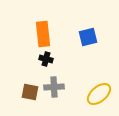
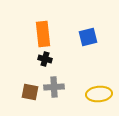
black cross: moved 1 px left
yellow ellipse: rotated 35 degrees clockwise
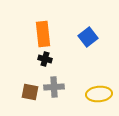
blue square: rotated 24 degrees counterclockwise
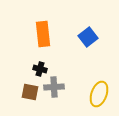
black cross: moved 5 px left, 10 px down
yellow ellipse: rotated 65 degrees counterclockwise
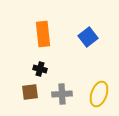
gray cross: moved 8 px right, 7 px down
brown square: rotated 18 degrees counterclockwise
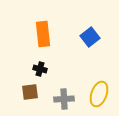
blue square: moved 2 px right
gray cross: moved 2 px right, 5 px down
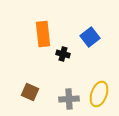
black cross: moved 23 px right, 15 px up
brown square: rotated 30 degrees clockwise
gray cross: moved 5 px right
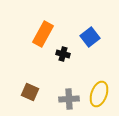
orange rectangle: rotated 35 degrees clockwise
